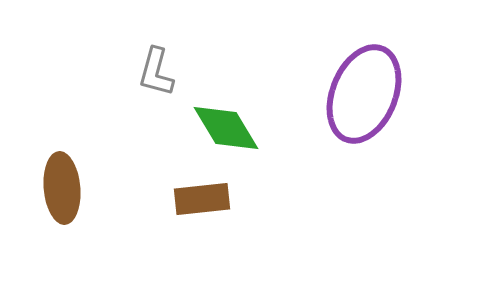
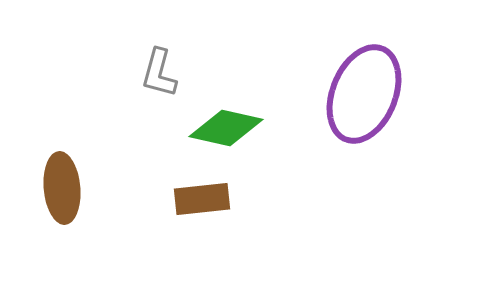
gray L-shape: moved 3 px right, 1 px down
green diamond: rotated 46 degrees counterclockwise
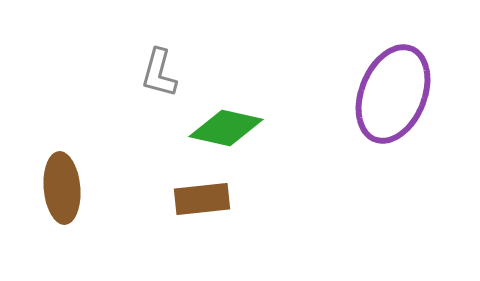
purple ellipse: moved 29 px right
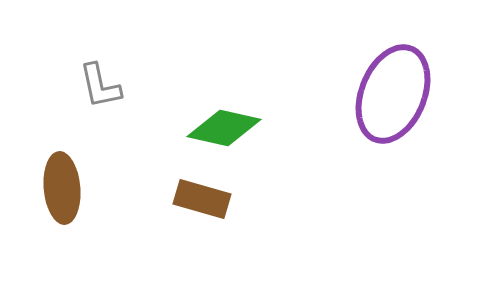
gray L-shape: moved 59 px left, 13 px down; rotated 27 degrees counterclockwise
green diamond: moved 2 px left
brown rectangle: rotated 22 degrees clockwise
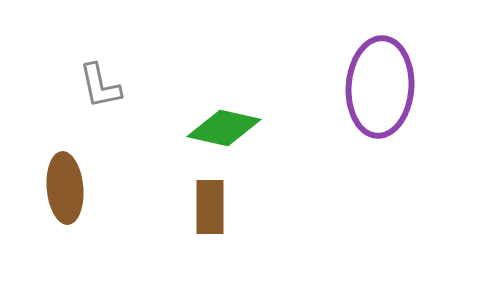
purple ellipse: moved 13 px left, 7 px up; rotated 18 degrees counterclockwise
brown ellipse: moved 3 px right
brown rectangle: moved 8 px right, 8 px down; rotated 74 degrees clockwise
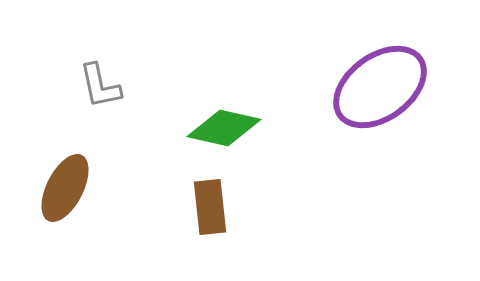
purple ellipse: rotated 50 degrees clockwise
brown ellipse: rotated 32 degrees clockwise
brown rectangle: rotated 6 degrees counterclockwise
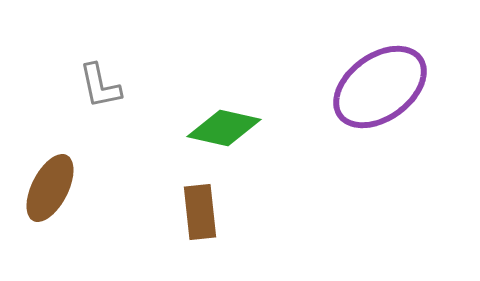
brown ellipse: moved 15 px left
brown rectangle: moved 10 px left, 5 px down
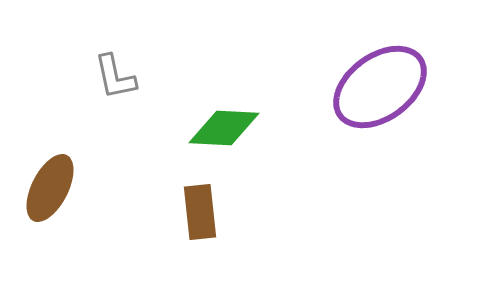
gray L-shape: moved 15 px right, 9 px up
green diamond: rotated 10 degrees counterclockwise
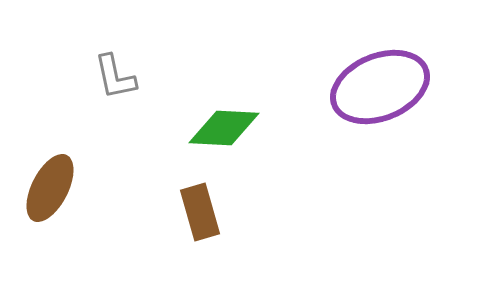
purple ellipse: rotated 14 degrees clockwise
brown rectangle: rotated 10 degrees counterclockwise
